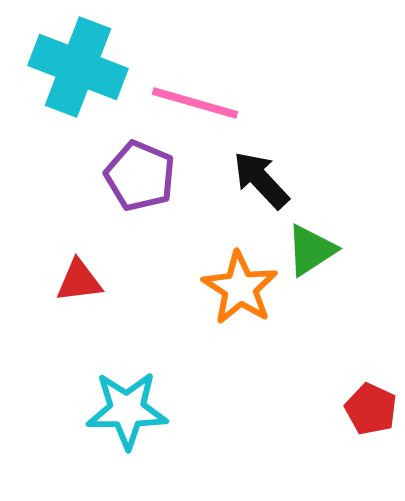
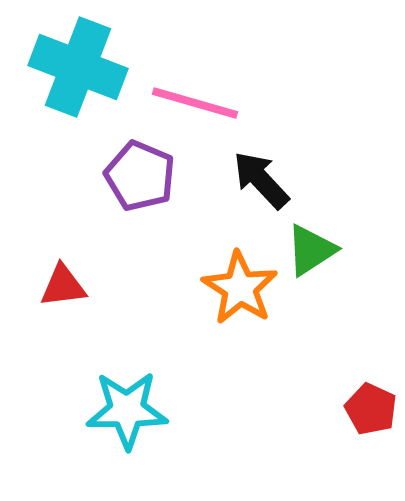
red triangle: moved 16 px left, 5 px down
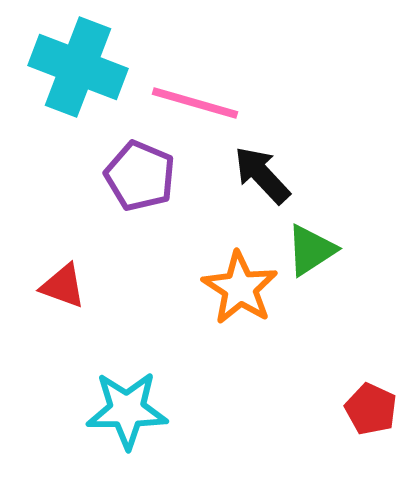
black arrow: moved 1 px right, 5 px up
red triangle: rotated 27 degrees clockwise
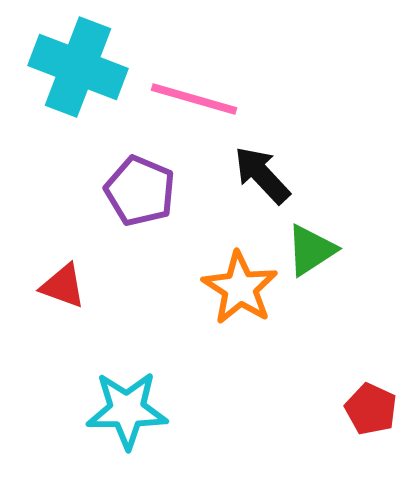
pink line: moved 1 px left, 4 px up
purple pentagon: moved 15 px down
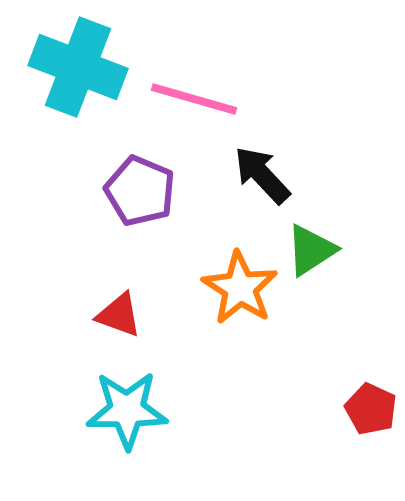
red triangle: moved 56 px right, 29 px down
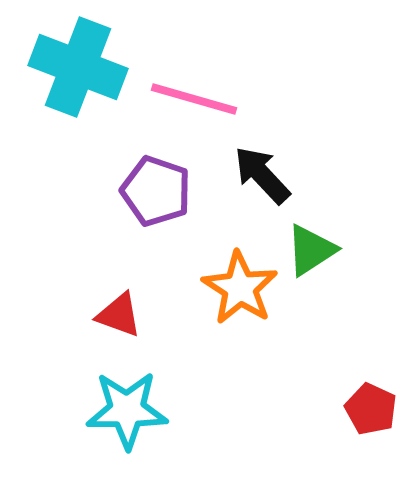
purple pentagon: moved 16 px right; rotated 4 degrees counterclockwise
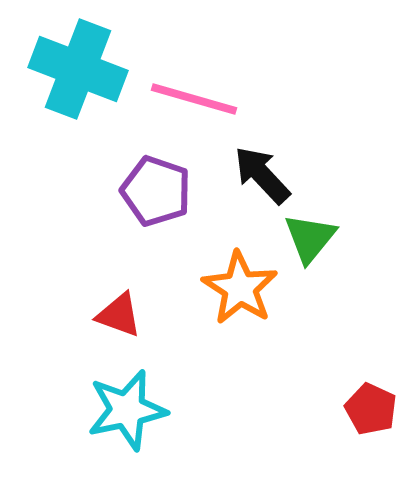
cyan cross: moved 2 px down
green triangle: moved 1 px left, 12 px up; rotated 18 degrees counterclockwise
cyan star: rotated 12 degrees counterclockwise
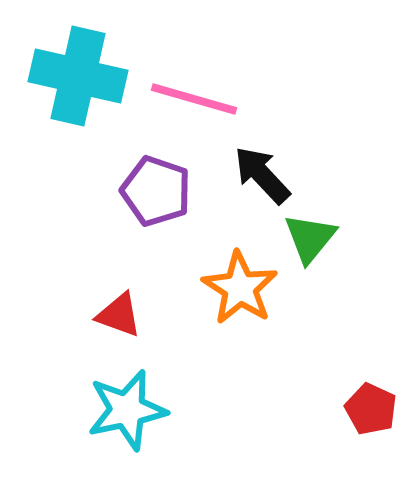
cyan cross: moved 7 px down; rotated 8 degrees counterclockwise
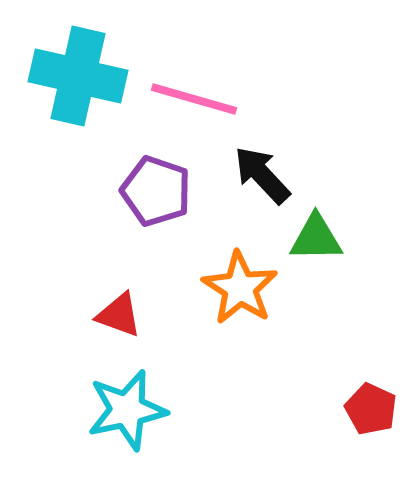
green triangle: moved 6 px right; rotated 50 degrees clockwise
